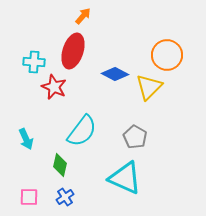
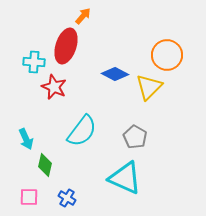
red ellipse: moved 7 px left, 5 px up
green diamond: moved 15 px left
blue cross: moved 2 px right, 1 px down; rotated 24 degrees counterclockwise
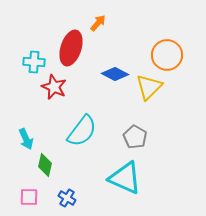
orange arrow: moved 15 px right, 7 px down
red ellipse: moved 5 px right, 2 px down
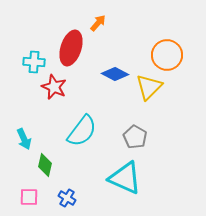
cyan arrow: moved 2 px left
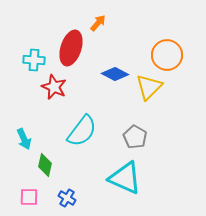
cyan cross: moved 2 px up
